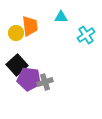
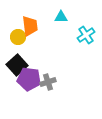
yellow circle: moved 2 px right, 4 px down
gray cross: moved 3 px right
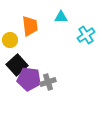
yellow circle: moved 8 px left, 3 px down
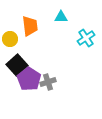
cyan cross: moved 3 px down
yellow circle: moved 1 px up
purple pentagon: rotated 25 degrees clockwise
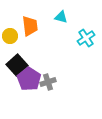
cyan triangle: rotated 16 degrees clockwise
yellow circle: moved 3 px up
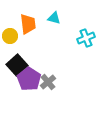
cyan triangle: moved 7 px left, 1 px down
orange trapezoid: moved 2 px left, 2 px up
cyan cross: rotated 12 degrees clockwise
gray cross: rotated 21 degrees counterclockwise
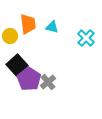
cyan triangle: moved 2 px left, 9 px down
cyan cross: rotated 24 degrees counterclockwise
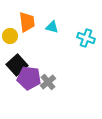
orange trapezoid: moved 1 px left, 2 px up
cyan cross: rotated 24 degrees counterclockwise
purple pentagon: moved 1 px up; rotated 25 degrees counterclockwise
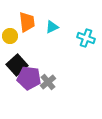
cyan triangle: rotated 40 degrees counterclockwise
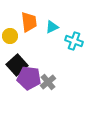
orange trapezoid: moved 2 px right
cyan cross: moved 12 px left, 3 px down
